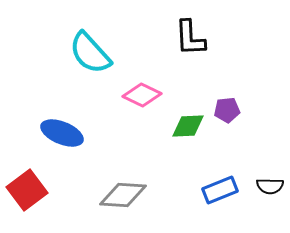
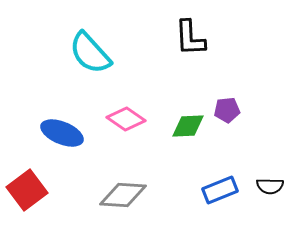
pink diamond: moved 16 px left, 24 px down; rotated 9 degrees clockwise
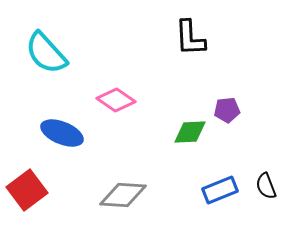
cyan semicircle: moved 44 px left
pink diamond: moved 10 px left, 19 px up
green diamond: moved 2 px right, 6 px down
black semicircle: moved 4 px left; rotated 68 degrees clockwise
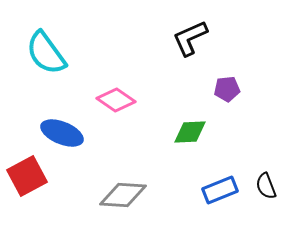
black L-shape: rotated 69 degrees clockwise
cyan semicircle: rotated 6 degrees clockwise
purple pentagon: moved 21 px up
red square: moved 14 px up; rotated 9 degrees clockwise
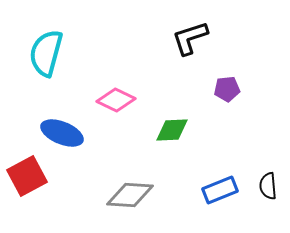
black L-shape: rotated 6 degrees clockwise
cyan semicircle: rotated 51 degrees clockwise
pink diamond: rotated 9 degrees counterclockwise
green diamond: moved 18 px left, 2 px up
black semicircle: moved 2 px right; rotated 16 degrees clockwise
gray diamond: moved 7 px right
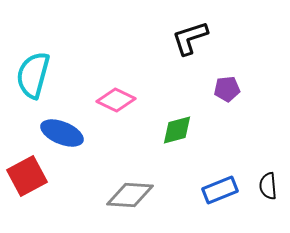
cyan semicircle: moved 13 px left, 22 px down
green diamond: moved 5 px right; rotated 12 degrees counterclockwise
